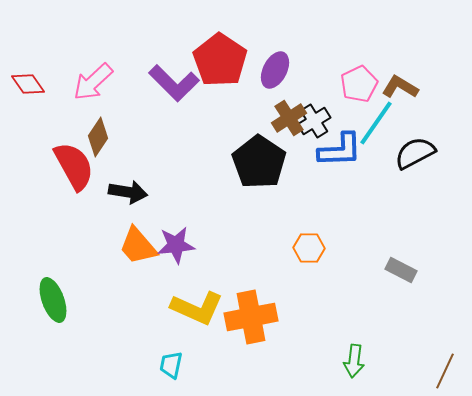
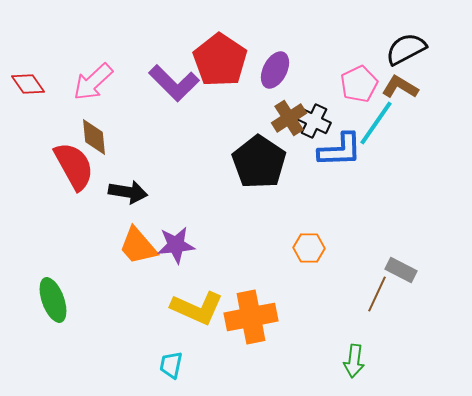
black cross: rotated 32 degrees counterclockwise
brown diamond: moved 4 px left; rotated 39 degrees counterclockwise
black semicircle: moved 9 px left, 104 px up
brown line: moved 68 px left, 77 px up
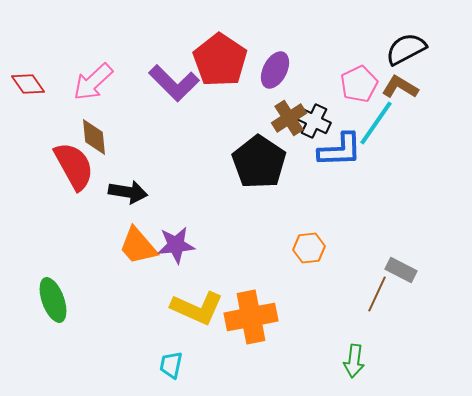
orange hexagon: rotated 8 degrees counterclockwise
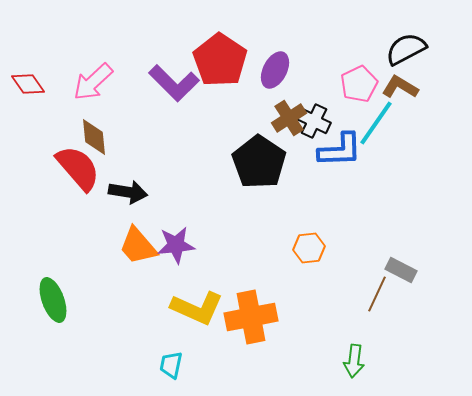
red semicircle: moved 4 px right, 2 px down; rotated 12 degrees counterclockwise
